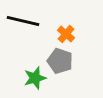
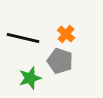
black line: moved 17 px down
green star: moved 5 px left
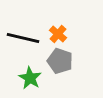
orange cross: moved 8 px left
green star: rotated 25 degrees counterclockwise
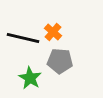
orange cross: moved 5 px left, 2 px up
gray pentagon: rotated 15 degrees counterclockwise
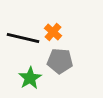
green star: rotated 10 degrees clockwise
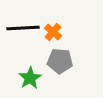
black line: moved 10 px up; rotated 16 degrees counterclockwise
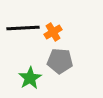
orange cross: rotated 18 degrees clockwise
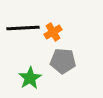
gray pentagon: moved 3 px right
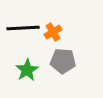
green star: moved 3 px left, 8 px up
